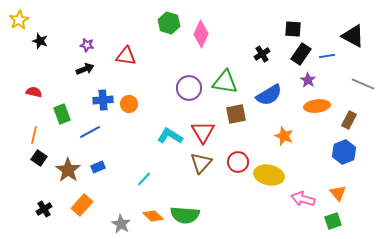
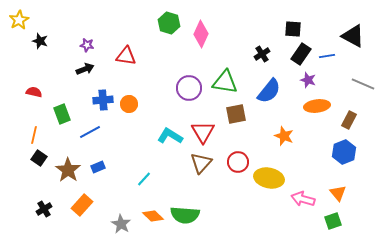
purple star at (308, 80): rotated 14 degrees counterclockwise
blue semicircle at (269, 95): moved 4 px up; rotated 20 degrees counterclockwise
yellow ellipse at (269, 175): moved 3 px down
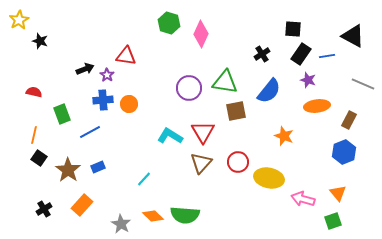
purple star at (87, 45): moved 20 px right, 30 px down; rotated 24 degrees clockwise
brown square at (236, 114): moved 3 px up
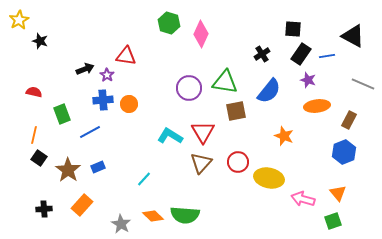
black cross at (44, 209): rotated 28 degrees clockwise
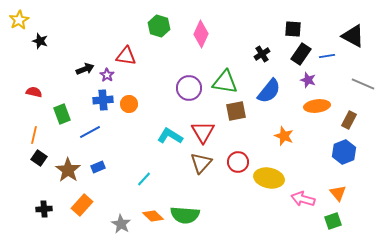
green hexagon at (169, 23): moved 10 px left, 3 px down
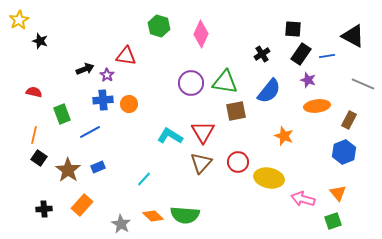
purple circle at (189, 88): moved 2 px right, 5 px up
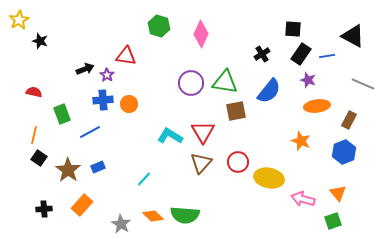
orange star at (284, 136): moved 17 px right, 5 px down
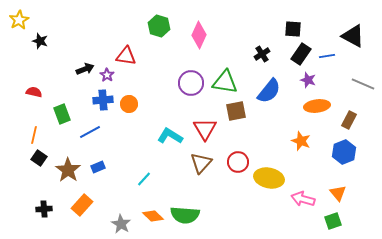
pink diamond at (201, 34): moved 2 px left, 1 px down
red triangle at (203, 132): moved 2 px right, 3 px up
